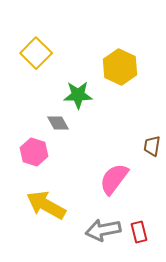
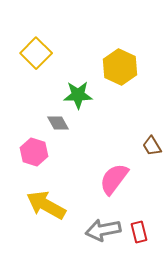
brown trapezoid: rotated 40 degrees counterclockwise
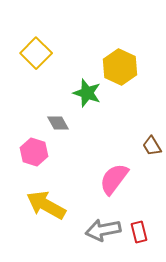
green star: moved 9 px right, 2 px up; rotated 20 degrees clockwise
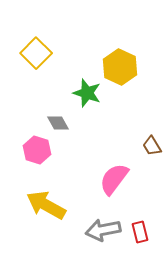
pink hexagon: moved 3 px right, 2 px up
red rectangle: moved 1 px right
